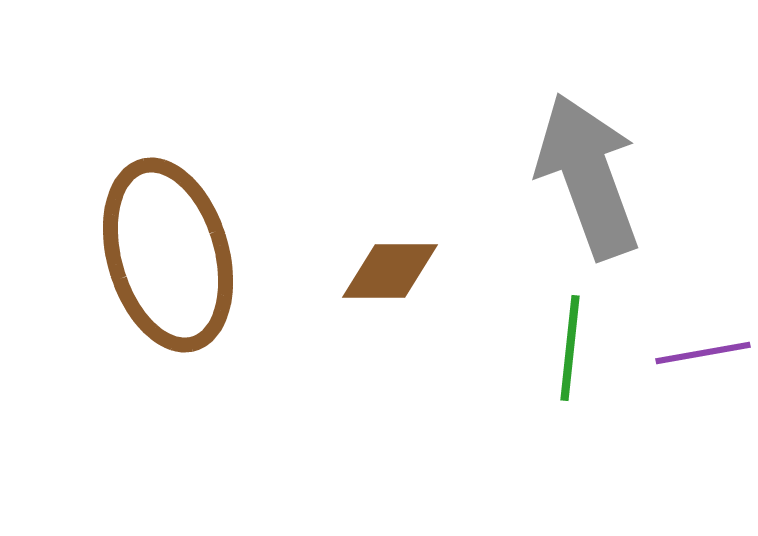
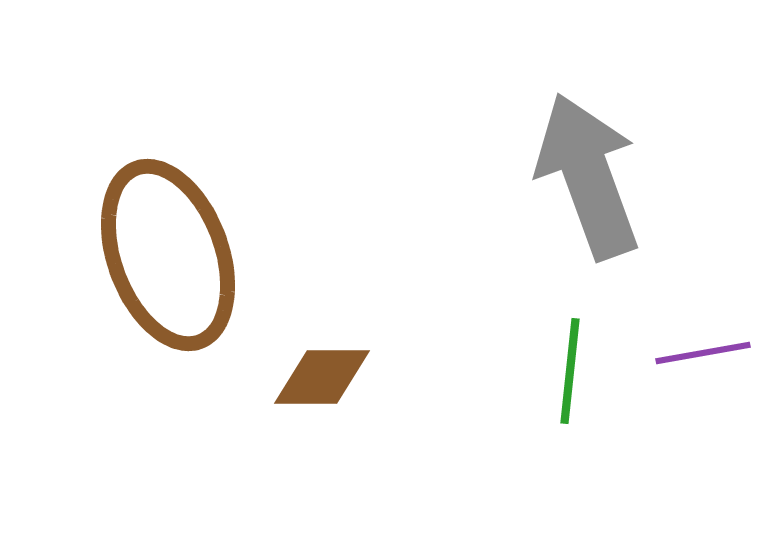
brown ellipse: rotated 4 degrees counterclockwise
brown diamond: moved 68 px left, 106 px down
green line: moved 23 px down
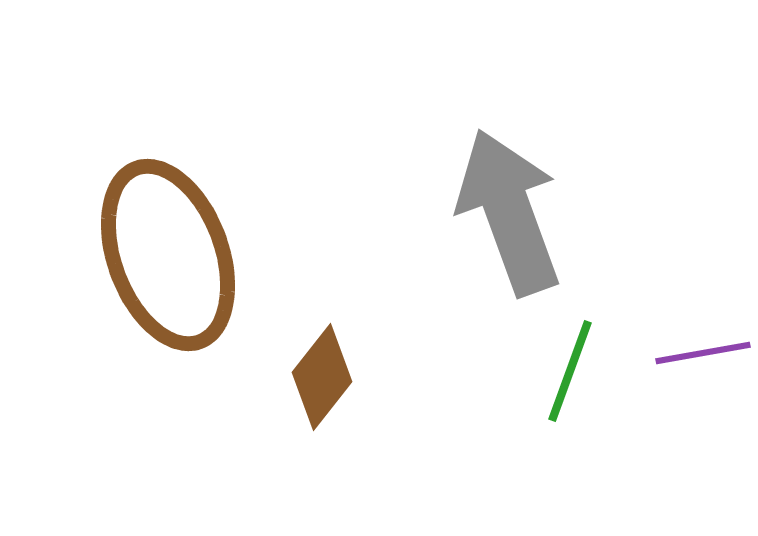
gray arrow: moved 79 px left, 36 px down
green line: rotated 14 degrees clockwise
brown diamond: rotated 52 degrees counterclockwise
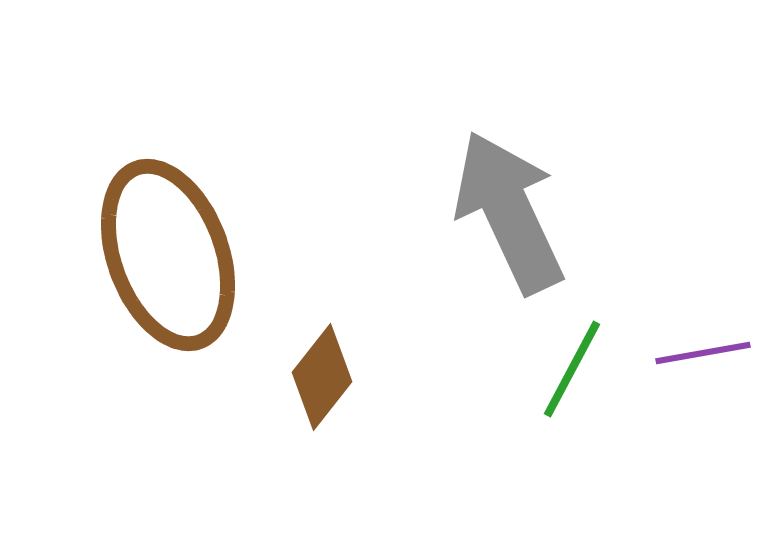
gray arrow: rotated 5 degrees counterclockwise
green line: moved 2 px right, 2 px up; rotated 8 degrees clockwise
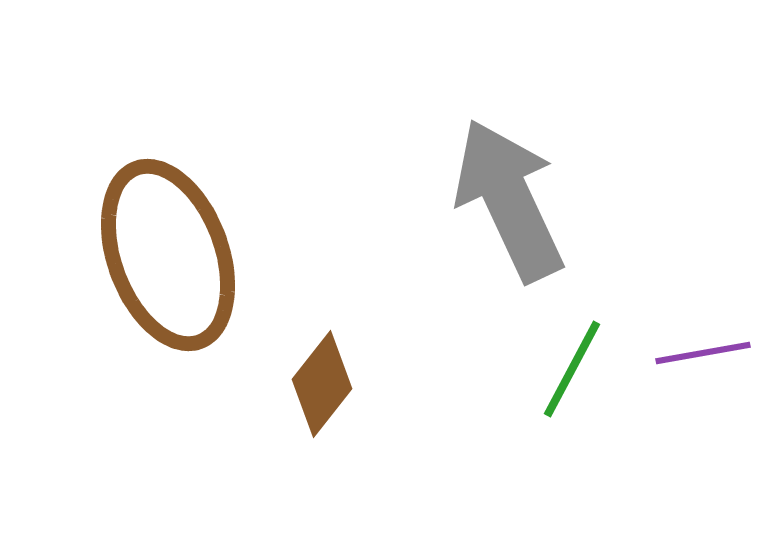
gray arrow: moved 12 px up
brown diamond: moved 7 px down
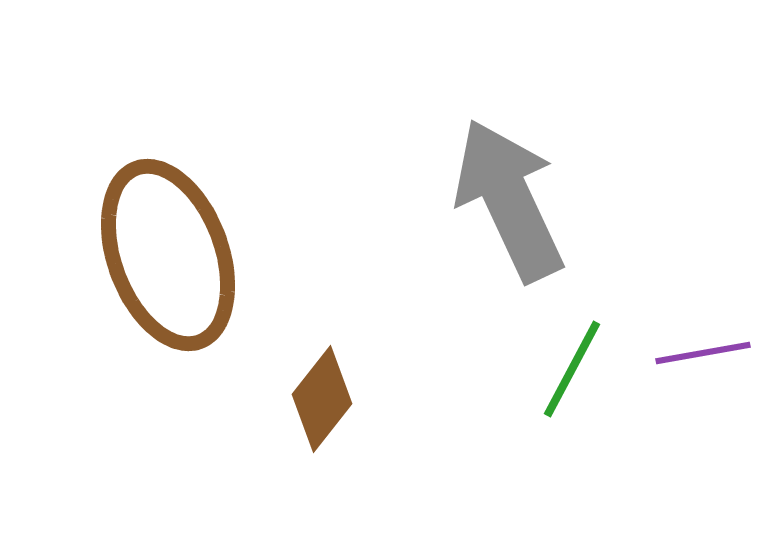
brown diamond: moved 15 px down
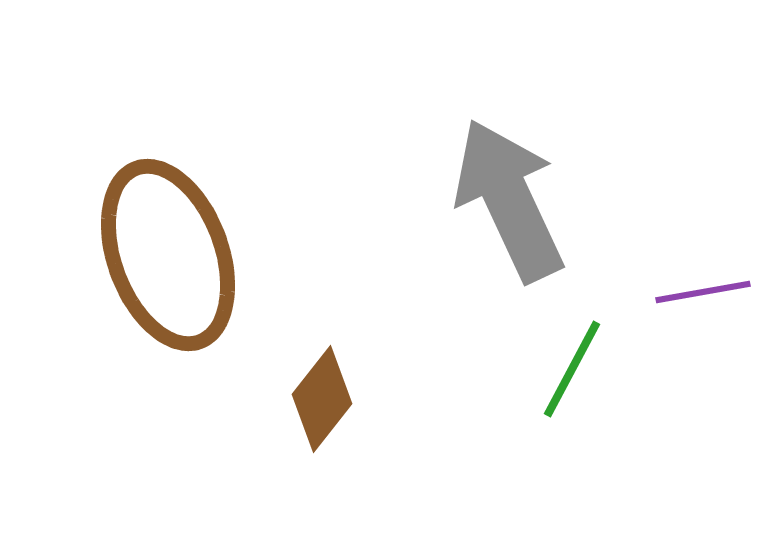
purple line: moved 61 px up
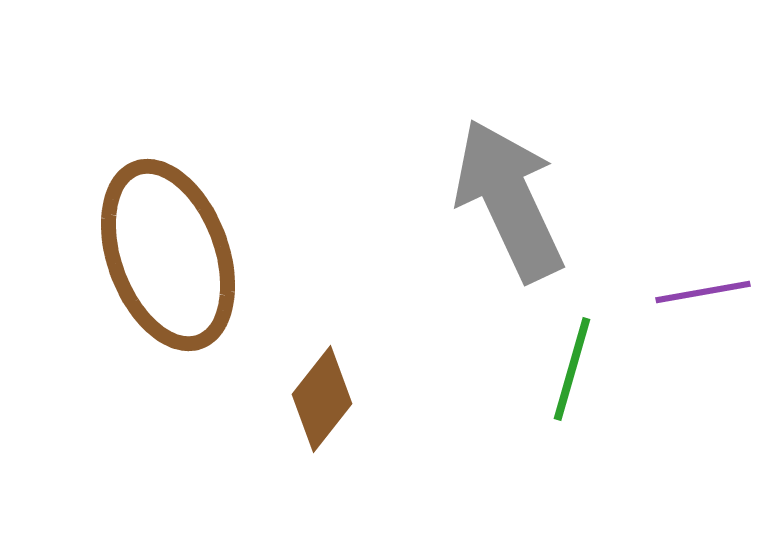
green line: rotated 12 degrees counterclockwise
